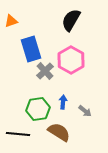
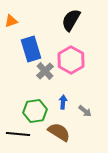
green hexagon: moved 3 px left, 2 px down
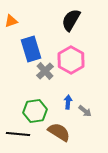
blue arrow: moved 5 px right
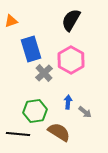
gray cross: moved 1 px left, 2 px down
gray arrow: moved 1 px down
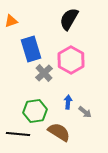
black semicircle: moved 2 px left, 1 px up
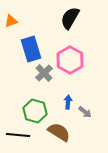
black semicircle: moved 1 px right, 1 px up
pink hexagon: moved 1 px left
green hexagon: rotated 25 degrees clockwise
black line: moved 1 px down
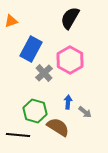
blue rectangle: rotated 45 degrees clockwise
brown semicircle: moved 1 px left, 5 px up
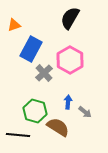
orange triangle: moved 3 px right, 4 px down
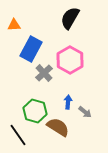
orange triangle: rotated 16 degrees clockwise
black line: rotated 50 degrees clockwise
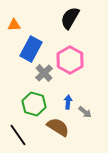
green hexagon: moved 1 px left, 7 px up
